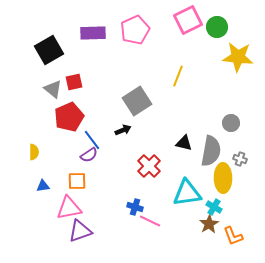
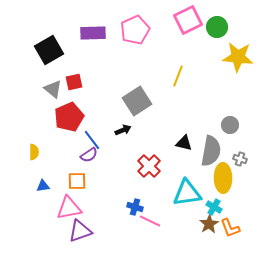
gray circle: moved 1 px left, 2 px down
orange L-shape: moved 3 px left, 8 px up
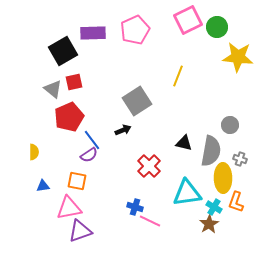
black square: moved 14 px right, 1 px down
orange square: rotated 12 degrees clockwise
orange L-shape: moved 6 px right, 26 px up; rotated 40 degrees clockwise
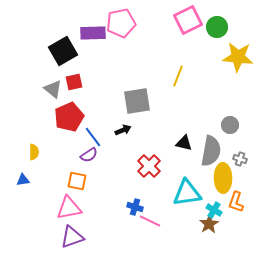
pink pentagon: moved 14 px left, 7 px up; rotated 12 degrees clockwise
gray square: rotated 24 degrees clockwise
blue line: moved 1 px right, 3 px up
blue triangle: moved 20 px left, 6 px up
cyan cross: moved 3 px down
purple triangle: moved 8 px left, 6 px down
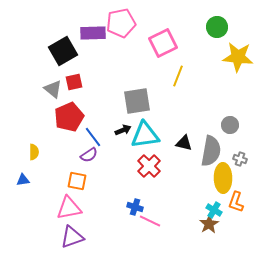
pink square: moved 25 px left, 23 px down
cyan triangle: moved 42 px left, 58 px up
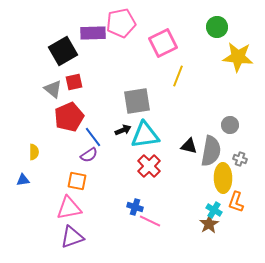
black triangle: moved 5 px right, 3 px down
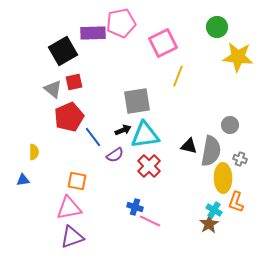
purple semicircle: moved 26 px right
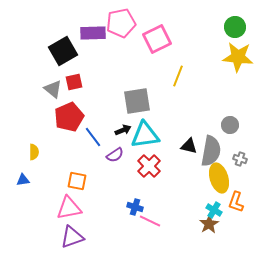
green circle: moved 18 px right
pink square: moved 6 px left, 4 px up
yellow ellipse: moved 4 px left; rotated 16 degrees counterclockwise
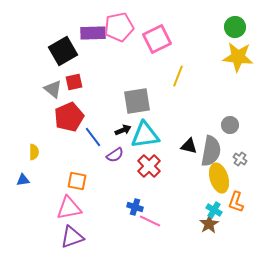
pink pentagon: moved 2 px left, 4 px down
gray cross: rotated 16 degrees clockwise
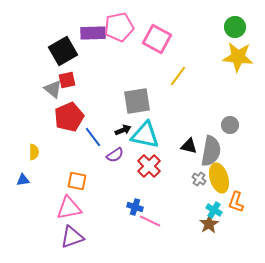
pink square: rotated 36 degrees counterclockwise
yellow line: rotated 15 degrees clockwise
red square: moved 7 px left, 2 px up
cyan triangle: rotated 20 degrees clockwise
gray cross: moved 41 px left, 20 px down
